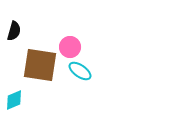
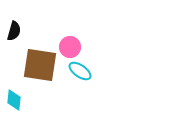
cyan diamond: rotated 60 degrees counterclockwise
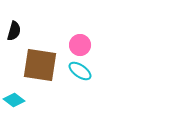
pink circle: moved 10 px right, 2 px up
cyan diamond: rotated 60 degrees counterclockwise
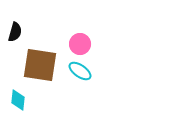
black semicircle: moved 1 px right, 1 px down
pink circle: moved 1 px up
cyan diamond: moved 4 px right; rotated 60 degrees clockwise
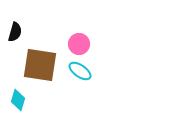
pink circle: moved 1 px left
cyan diamond: rotated 10 degrees clockwise
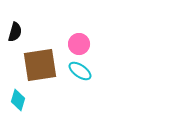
brown square: rotated 18 degrees counterclockwise
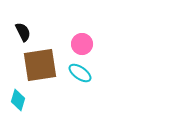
black semicircle: moved 8 px right; rotated 42 degrees counterclockwise
pink circle: moved 3 px right
cyan ellipse: moved 2 px down
